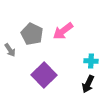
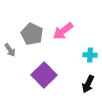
cyan cross: moved 1 px left, 6 px up
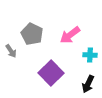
pink arrow: moved 7 px right, 4 px down
gray arrow: moved 1 px right, 1 px down
purple square: moved 7 px right, 2 px up
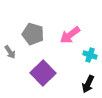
gray pentagon: moved 1 px right; rotated 10 degrees counterclockwise
gray arrow: moved 1 px left, 1 px down
cyan cross: rotated 16 degrees clockwise
purple square: moved 8 px left
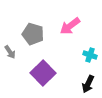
pink arrow: moved 9 px up
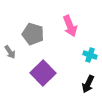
pink arrow: rotated 75 degrees counterclockwise
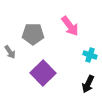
pink arrow: rotated 15 degrees counterclockwise
gray pentagon: rotated 15 degrees counterclockwise
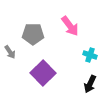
black arrow: moved 2 px right
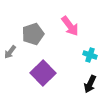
gray pentagon: rotated 20 degrees counterclockwise
gray arrow: rotated 72 degrees clockwise
